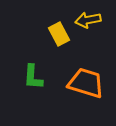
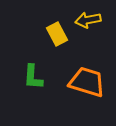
yellow rectangle: moved 2 px left
orange trapezoid: moved 1 px right, 1 px up
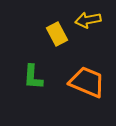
orange trapezoid: rotated 6 degrees clockwise
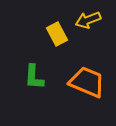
yellow arrow: rotated 10 degrees counterclockwise
green L-shape: moved 1 px right
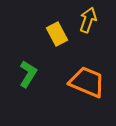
yellow arrow: rotated 130 degrees clockwise
green L-shape: moved 6 px left, 3 px up; rotated 152 degrees counterclockwise
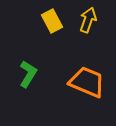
yellow rectangle: moved 5 px left, 13 px up
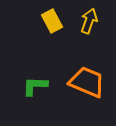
yellow arrow: moved 1 px right, 1 px down
green L-shape: moved 7 px right, 12 px down; rotated 120 degrees counterclockwise
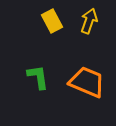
green L-shape: moved 3 px right, 9 px up; rotated 80 degrees clockwise
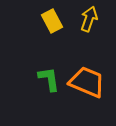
yellow arrow: moved 2 px up
green L-shape: moved 11 px right, 2 px down
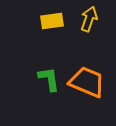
yellow rectangle: rotated 70 degrees counterclockwise
